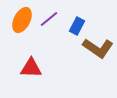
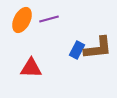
purple line: rotated 24 degrees clockwise
blue rectangle: moved 24 px down
brown L-shape: rotated 40 degrees counterclockwise
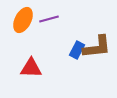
orange ellipse: moved 1 px right
brown L-shape: moved 1 px left, 1 px up
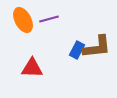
orange ellipse: rotated 55 degrees counterclockwise
red triangle: moved 1 px right
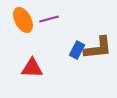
brown L-shape: moved 1 px right, 1 px down
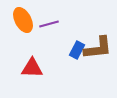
purple line: moved 5 px down
